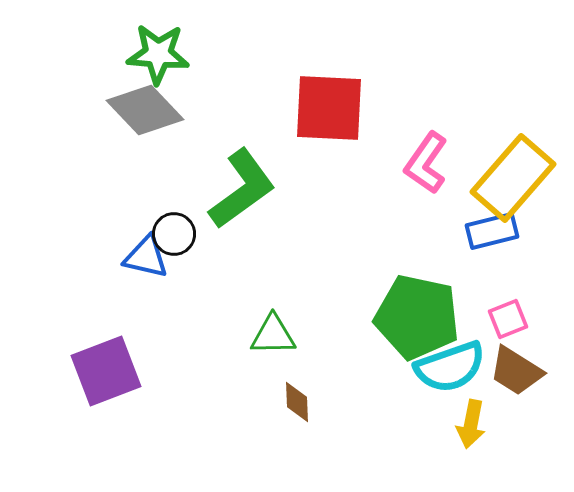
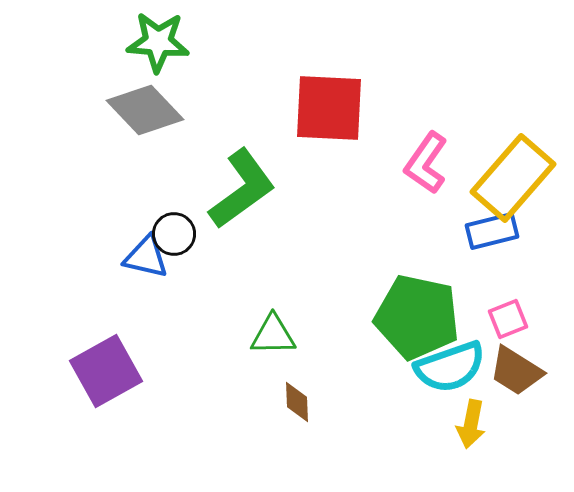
green star: moved 12 px up
purple square: rotated 8 degrees counterclockwise
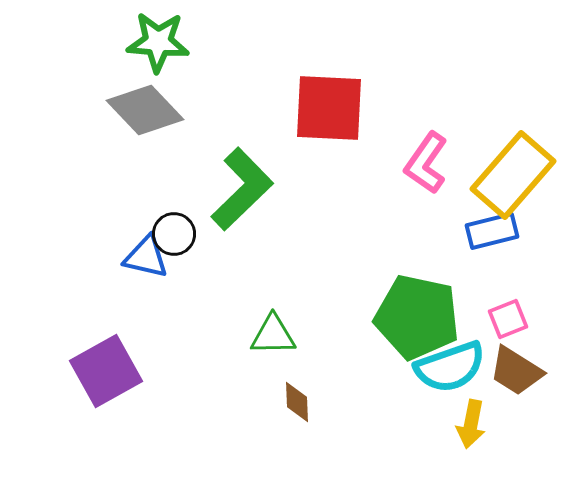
yellow rectangle: moved 3 px up
green L-shape: rotated 8 degrees counterclockwise
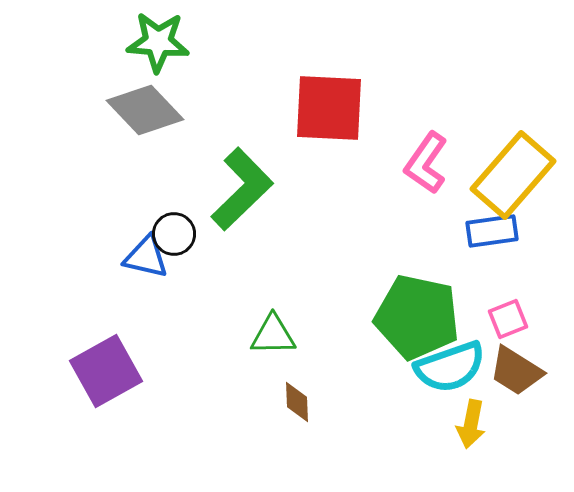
blue rectangle: rotated 6 degrees clockwise
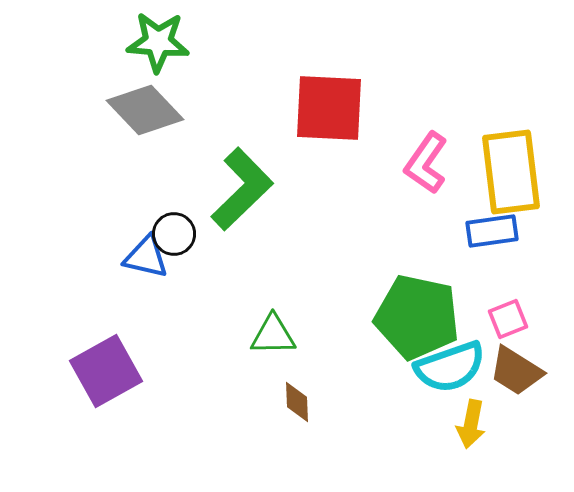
yellow rectangle: moved 2 px left, 3 px up; rotated 48 degrees counterclockwise
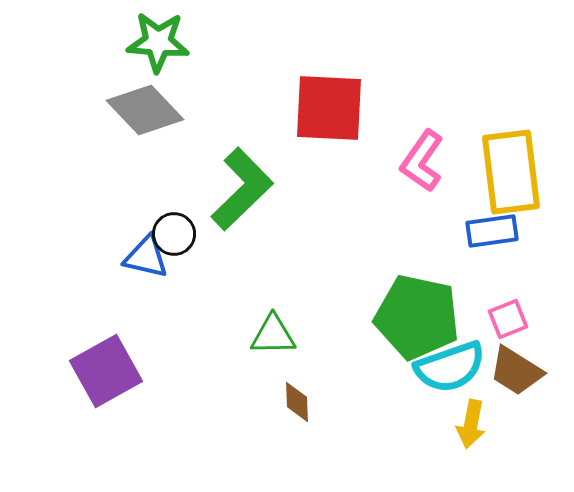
pink L-shape: moved 4 px left, 2 px up
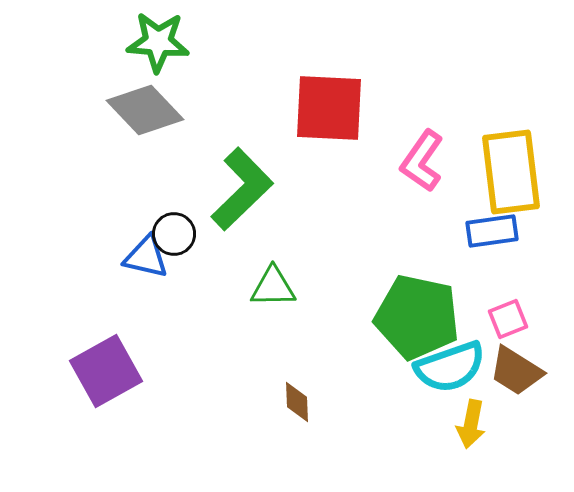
green triangle: moved 48 px up
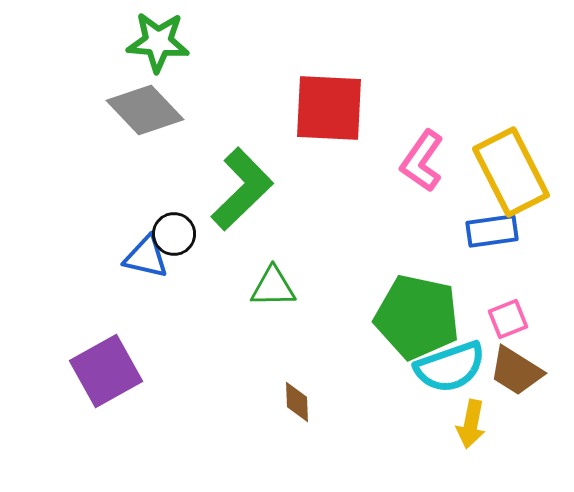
yellow rectangle: rotated 20 degrees counterclockwise
